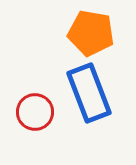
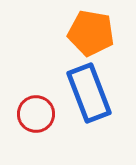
red circle: moved 1 px right, 2 px down
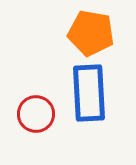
blue rectangle: rotated 18 degrees clockwise
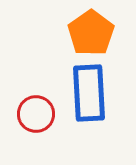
orange pentagon: rotated 27 degrees clockwise
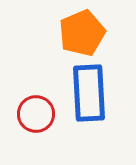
orange pentagon: moved 9 px left; rotated 12 degrees clockwise
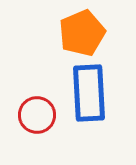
red circle: moved 1 px right, 1 px down
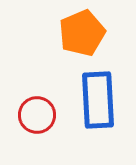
blue rectangle: moved 9 px right, 7 px down
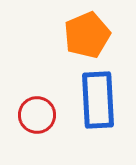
orange pentagon: moved 5 px right, 2 px down
